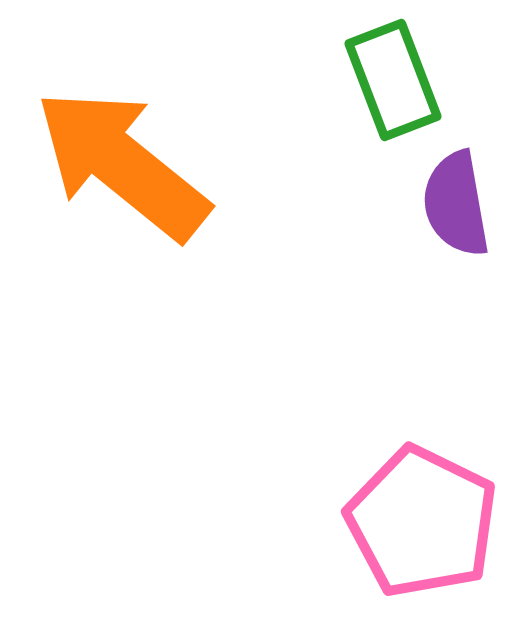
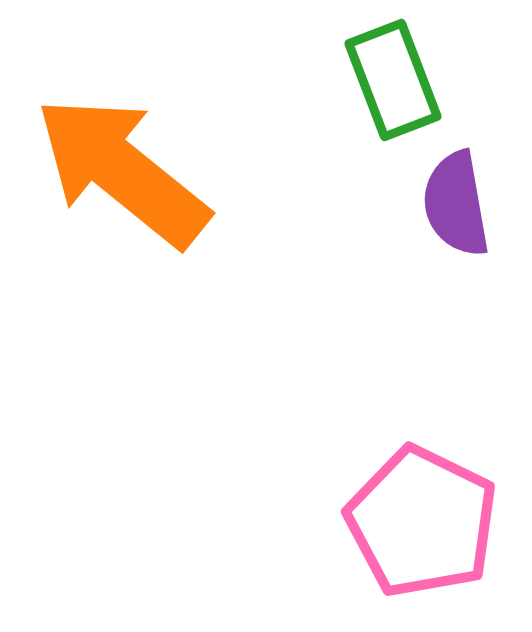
orange arrow: moved 7 px down
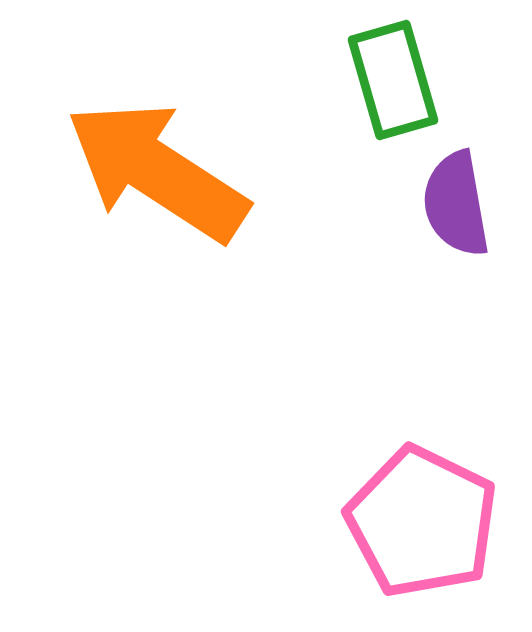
green rectangle: rotated 5 degrees clockwise
orange arrow: moved 35 px right; rotated 6 degrees counterclockwise
